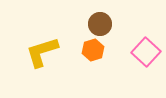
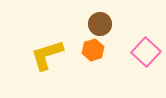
yellow L-shape: moved 5 px right, 3 px down
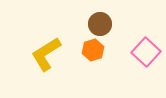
yellow L-shape: moved 1 px left, 1 px up; rotated 15 degrees counterclockwise
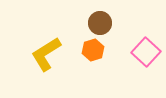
brown circle: moved 1 px up
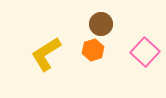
brown circle: moved 1 px right, 1 px down
pink square: moved 1 px left
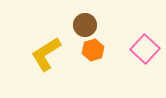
brown circle: moved 16 px left, 1 px down
pink square: moved 3 px up
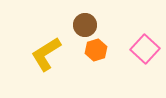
orange hexagon: moved 3 px right
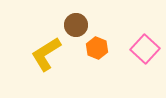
brown circle: moved 9 px left
orange hexagon: moved 1 px right, 2 px up; rotated 20 degrees counterclockwise
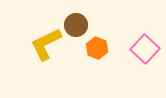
yellow L-shape: moved 10 px up; rotated 6 degrees clockwise
